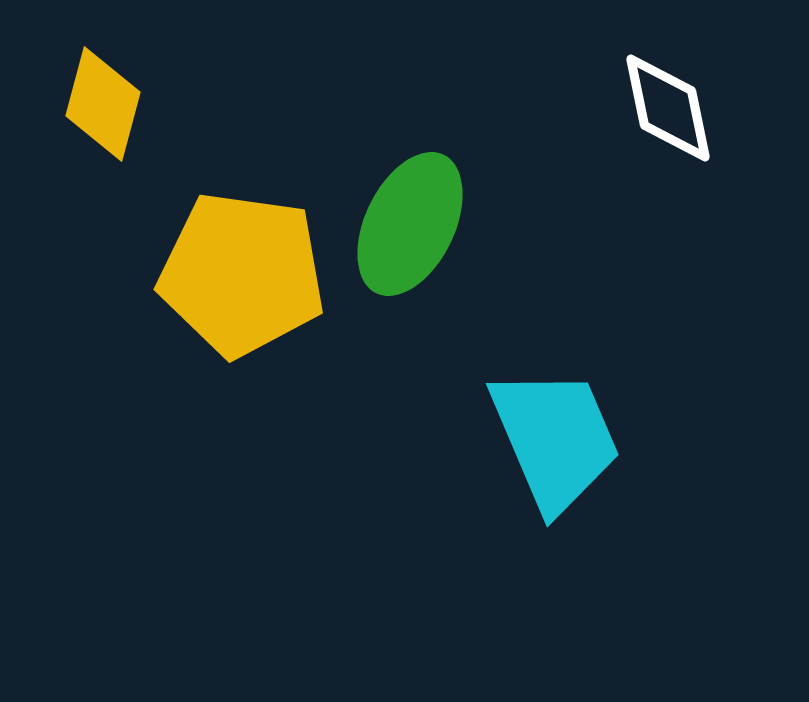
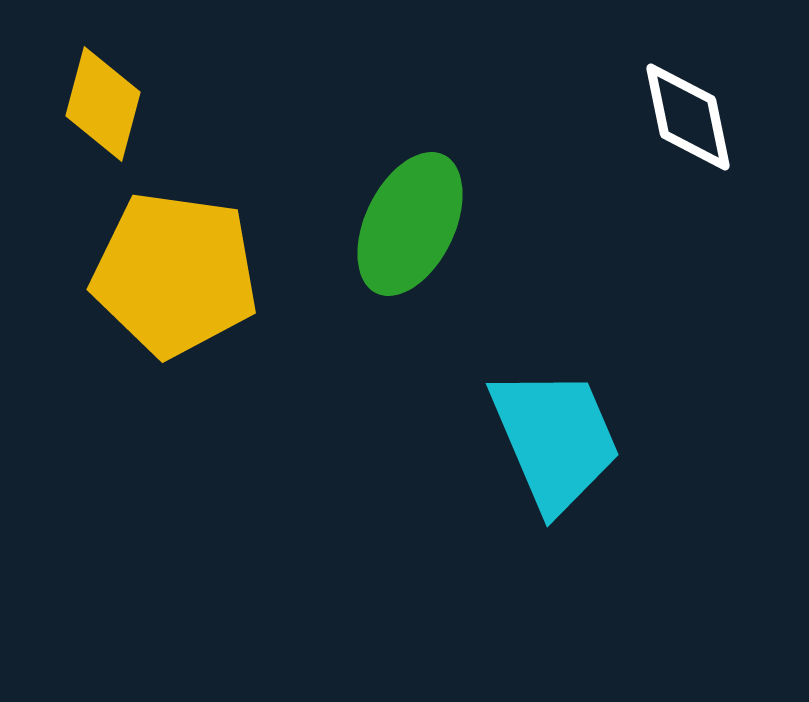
white diamond: moved 20 px right, 9 px down
yellow pentagon: moved 67 px left
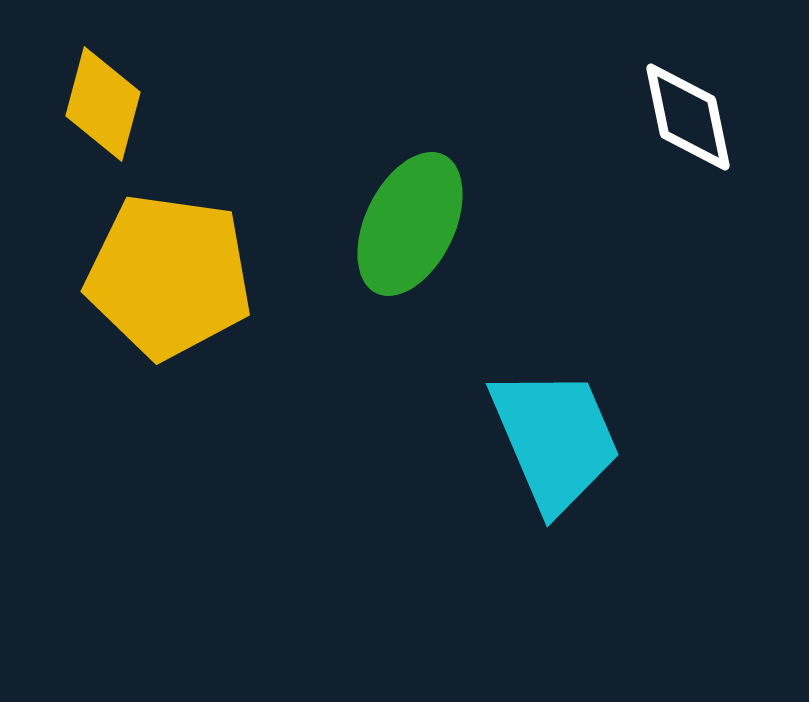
yellow pentagon: moved 6 px left, 2 px down
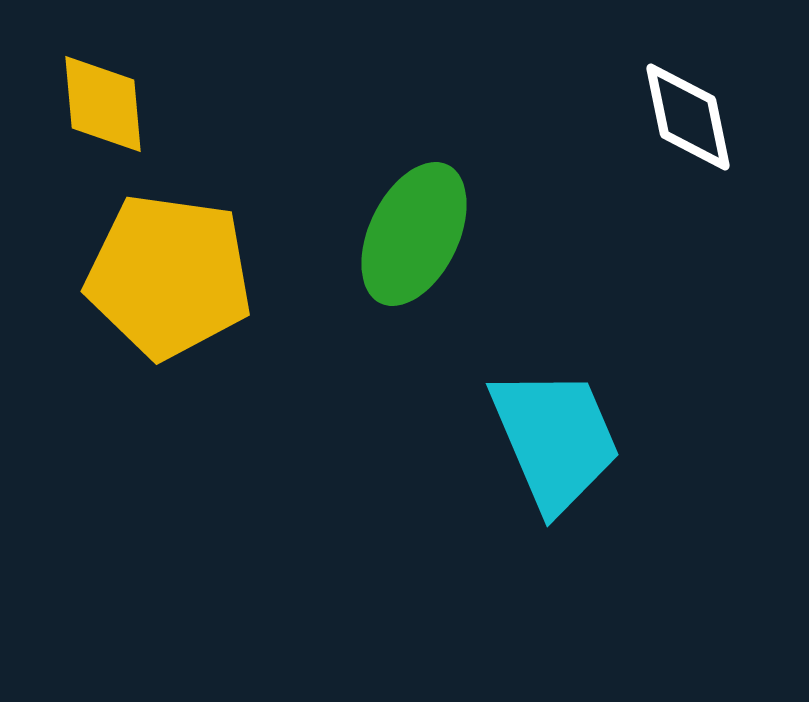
yellow diamond: rotated 20 degrees counterclockwise
green ellipse: moved 4 px right, 10 px down
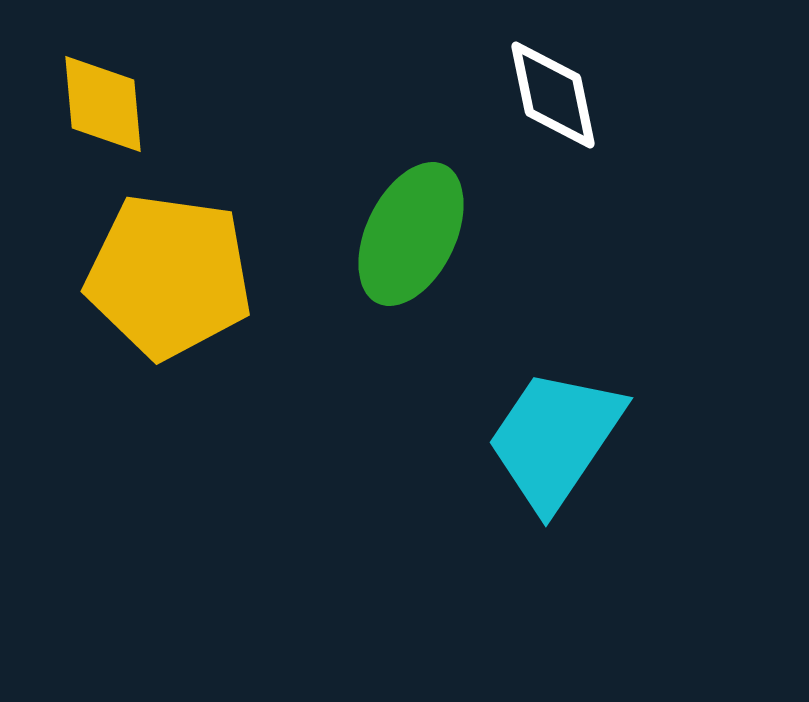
white diamond: moved 135 px left, 22 px up
green ellipse: moved 3 px left
cyan trapezoid: rotated 123 degrees counterclockwise
